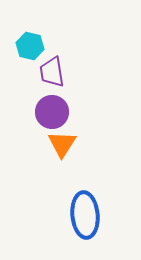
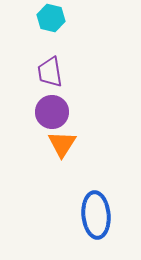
cyan hexagon: moved 21 px right, 28 px up
purple trapezoid: moved 2 px left
blue ellipse: moved 11 px right
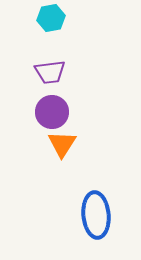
cyan hexagon: rotated 24 degrees counterclockwise
purple trapezoid: rotated 88 degrees counterclockwise
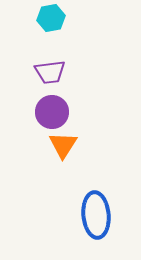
orange triangle: moved 1 px right, 1 px down
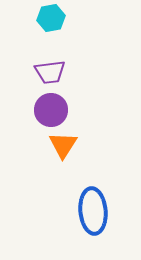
purple circle: moved 1 px left, 2 px up
blue ellipse: moved 3 px left, 4 px up
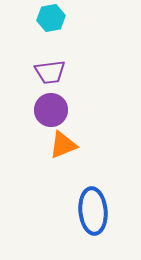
orange triangle: rotated 36 degrees clockwise
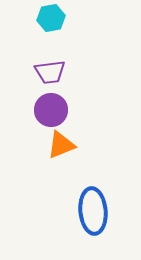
orange triangle: moved 2 px left
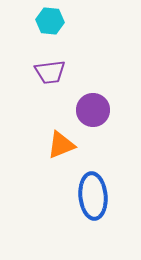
cyan hexagon: moved 1 px left, 3 px down; rotated 16 degrees clockwise
purple circle: moved 42 px right
blue ellipse: moved 15 px up
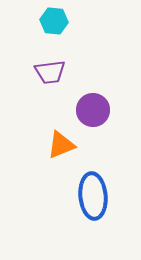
cyan hexagon: moved 4 px right
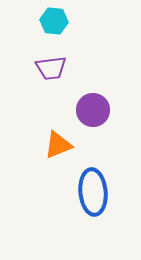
purple trapezoid: moved 1 px right, 4 px up
orange triangle: moved 3 px left
blue ellipse: moved 4 px up
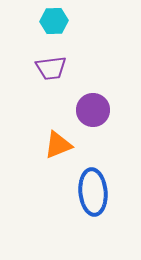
cyan hexagon: rotated 8 degrees counterclockwise
